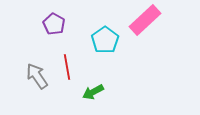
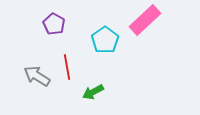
gray arrow: rotated 24 degrees counterclockwise
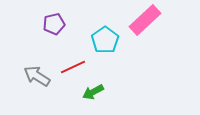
purple pentagon: rotated 30 degrees clockwise
red line: moved 6 px right; rotated 75 degrees clockwise
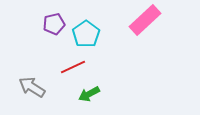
cyan pentagon: moved 19 px left, 6 px up
gray arrow: moved 5 px left, 11 px down
green arrow: moved 4 px left, 2 px down
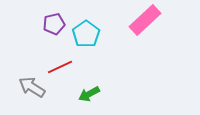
red line: moved 13 px left
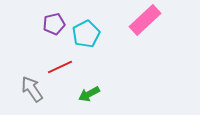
cyan pentagon: rotated 8 degrees clockwise
gray arrow: moved 2 px down; rotated 24 degrees clockwise
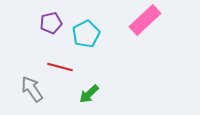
purple pentagon: moved 3 px left, 1 px up
red line: rotated 40 degrees clockwise
green arrow: rotated 15 degrees counterclockwise
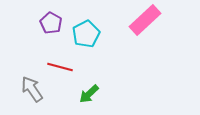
purple pentagon: rotated 30 degrees counterclockwise
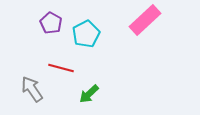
red line: moved 1 px right, 1 px down
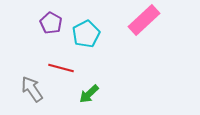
pink rectangle: moved 1 px left
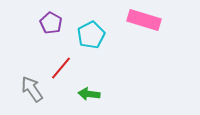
pink rectangle: rotated 60 degrees clockwise
cyan pentagon: moved 5 px right, 1 px down
red line: rotated 65 degrees counterclockwise
green arrow: rotated 50 degrees clockwise
